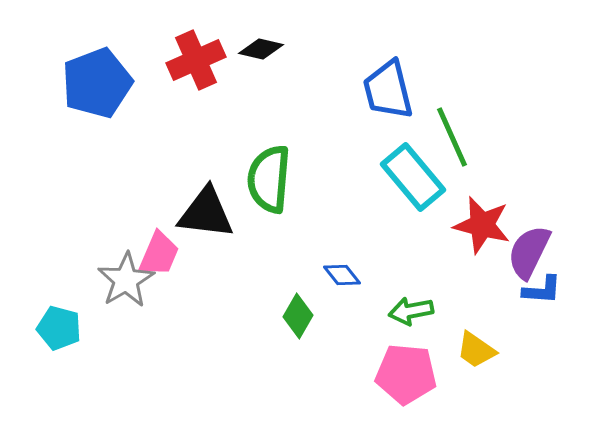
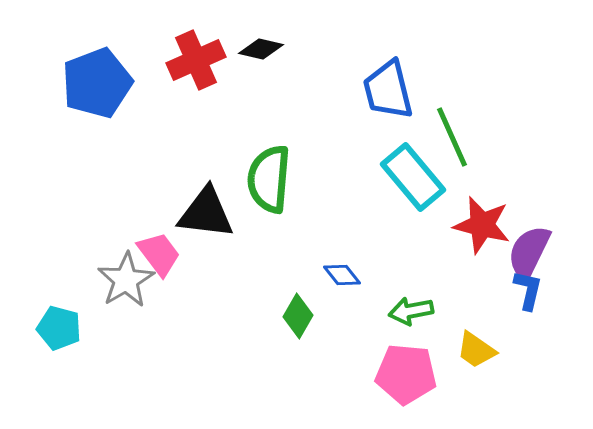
pink trapezoid: rotated 60 degrees counterclockwise
blue L-shape: moved 14 px left; rotated 81 degrees counterclockwise
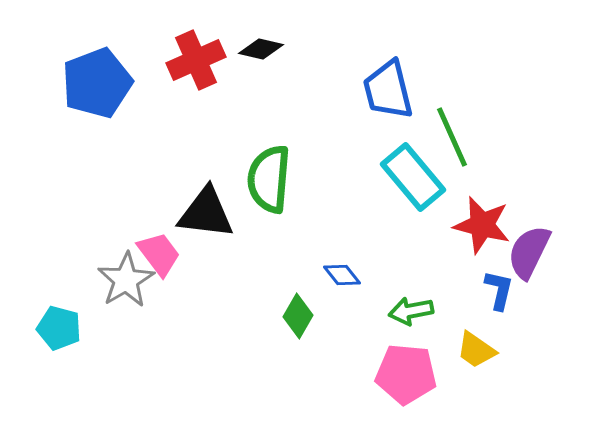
blue L-shape: moved 29 px left
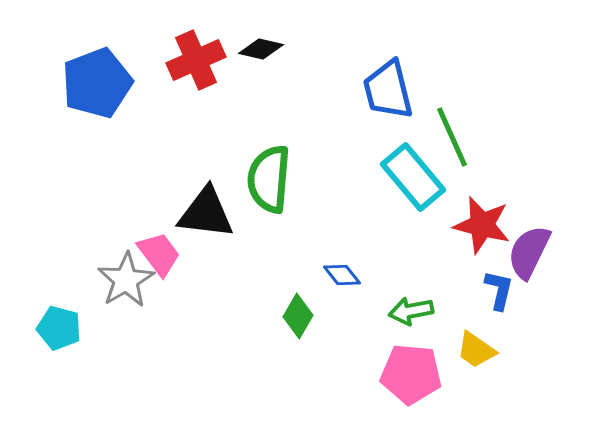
pink pentagon: moved 5 px right
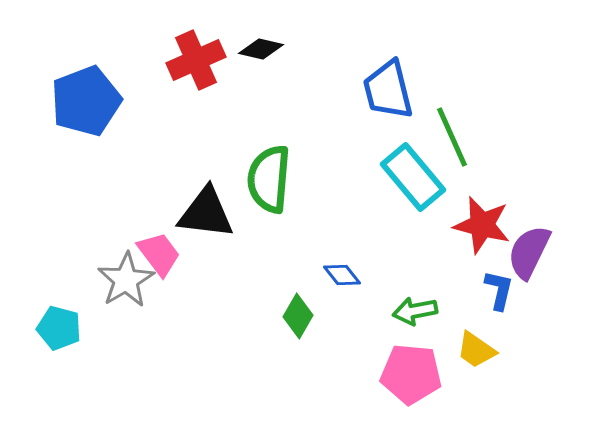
blue pentagon: moved 11 px left, 18 px down
green arrow: moved 4 px right
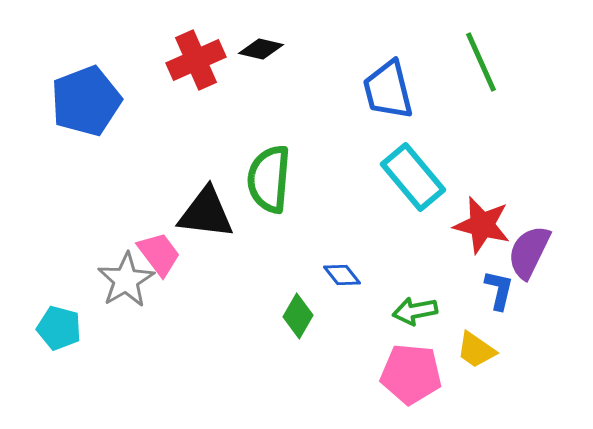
green line: moved 29 px right, 75 px up
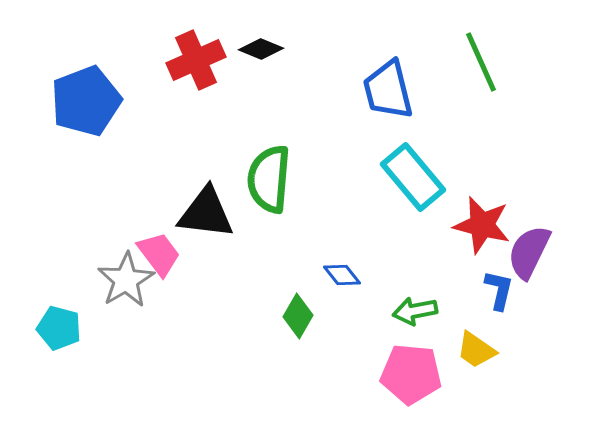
black diamond: rotated 9 degrees clockwise
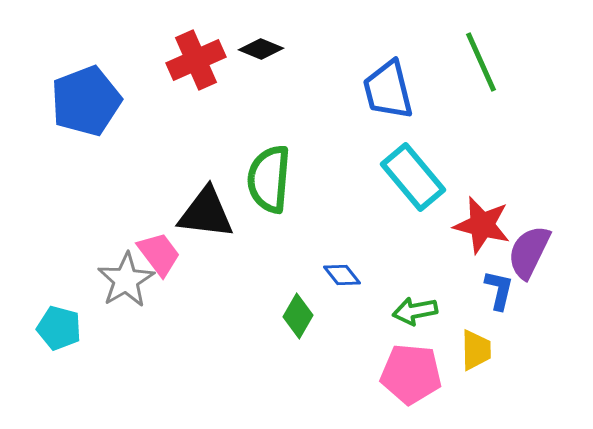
yellow trapezoid: rotated 126 degrees counterclockwise
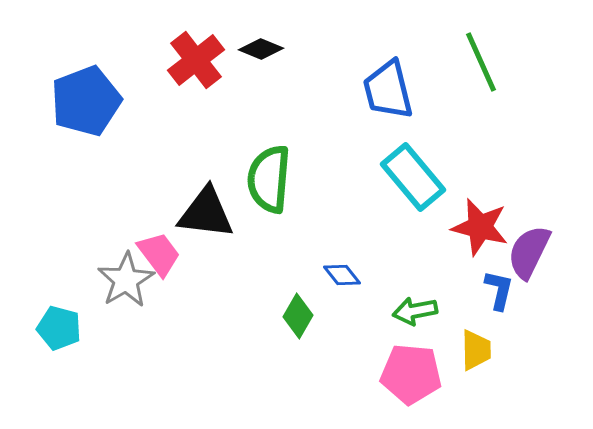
red cross: rotated 14 degrees counterclockwise
red star: moved 2 px left, 2 px down
